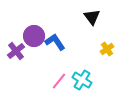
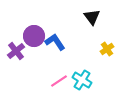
pink line: rotated 18 degrees clockwise
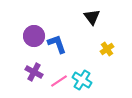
blue L-shape: moved 2 px right, 2 px down; rotated 15 degrees clockwise
purple cross: moved 18 px right, 21 px down; rotated 24 degrees counterclockwise
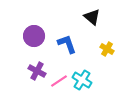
black triangle: rotated 12 degrees counterclockwise
blue L-shape: moved 10 px right
yellow cross: rotated 24 degrees counterclockwise
purple cross: moved 3 px right, 1 px up
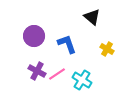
pink line: moved 2 px left, 7 px up
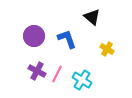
blue L-shape: moved 5 px up
pink line: rotated 30 degrees counterclockwise
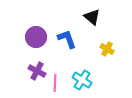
purple circle: moved 2 px right, 1 px down
pink line: moved 2 px left, 9 px down; rotated 24 degrees counterclockwise
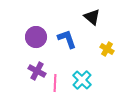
cyan cross: rotated 12 degrees clockwise
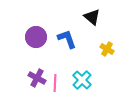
purple cross: moved 7 px down
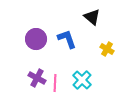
purple circle: moved 2 px down
